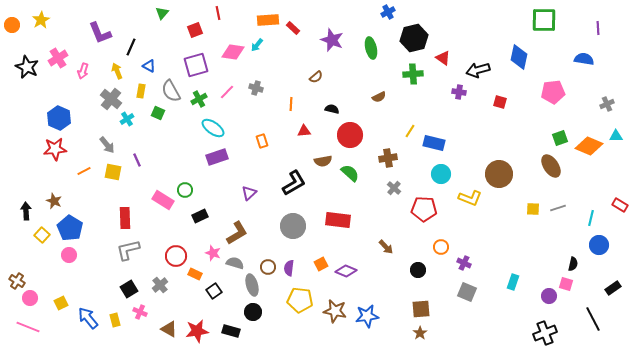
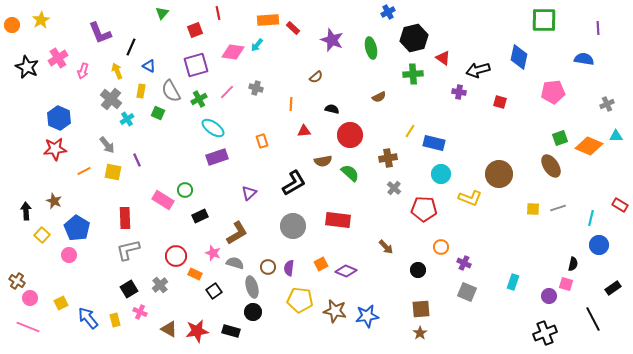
blue pentagon at (70, 228): moved 7 px right
gray ellipse at (252, 285): moved 2 px down
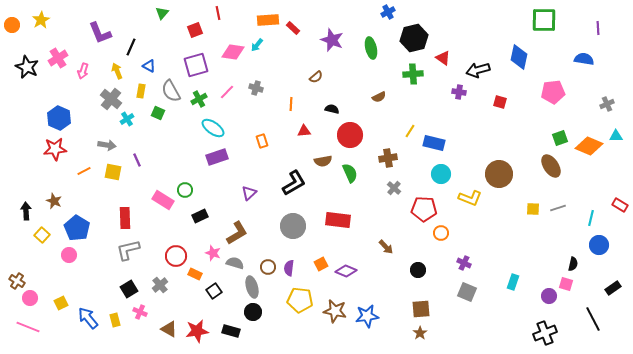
gray arrow at (107, 145): rotated 42 degrees counterclockwise
green semicircle at (350, 173): rotated 24 degrees clockwise
orange circle at (441, 247): moved 14 px up
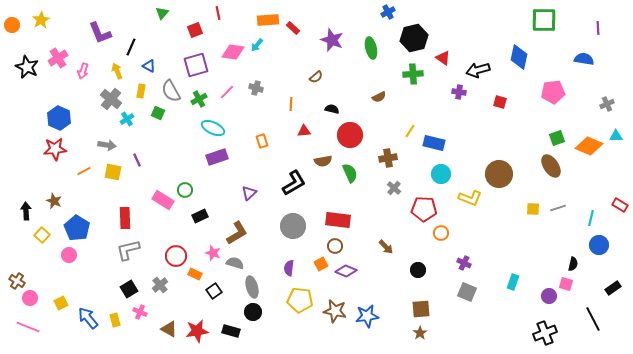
cyan ellipse at (213, 128): rotated 10 degrees counterclockwise
green square at (560, 138): moved 3 px left
brown circle at (268, 267): moved 67 px right, 21 px up
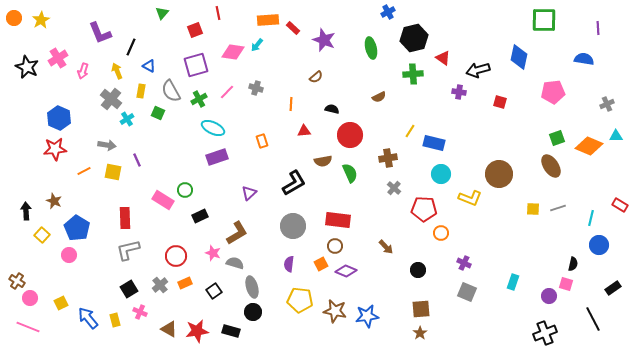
orange circle at (12, 25): moved 2 px right, 7 px up
purple star at (332, 40): moved 8 px left
purple semicircle at (289, 268): moved 4 px up
orange rectangle at (195, 274): moved 10 px left, 9 px down; rotated 48 degrees counterclockwise
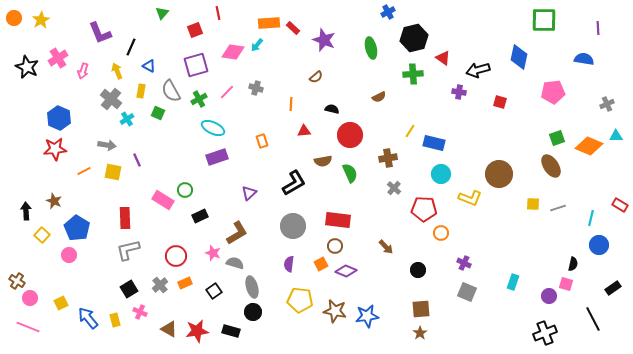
orange rectangle at (268, 20): moved 1 px right, 3 px down
yellow square at (533, 209): moved 5 px up
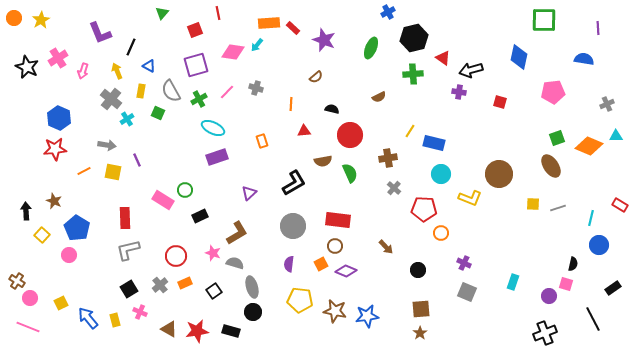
green ellipse at (371, 48): rotated 35 degrees clockwise
black arrow at (478, 70): moved 7 px left
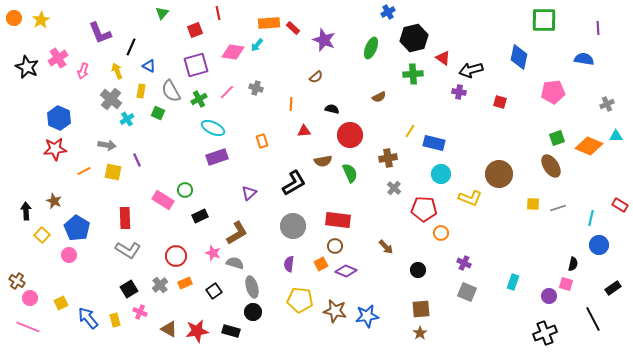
gray L-shape at (128, 250): rotated 135 degrees counterclockwise
